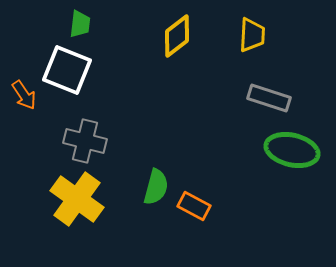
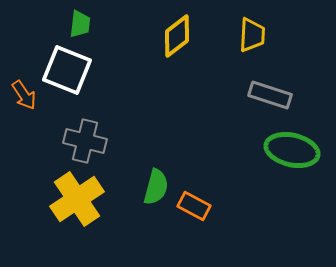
gray rectangle: moved 1 px right, 3 px up
yellow cross: rotated 20 degrees clockwise
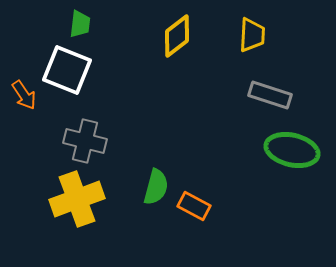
yellow cross: rotated 14 degrees clockwise
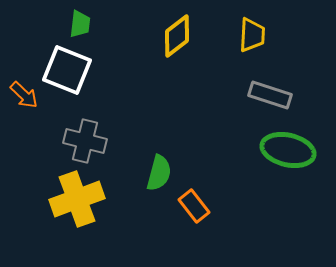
orange arrow: rotated 12 degrees counterclockwise
green ellipse: moved 4 px left
green semicircle: moved 3 px right, 14 px up
orange rectangle: rotated 24 degrees clockwise
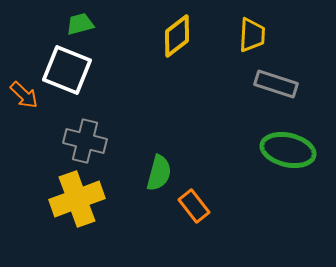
green trapezoid: rotated 112 degrees counterclockwise
gray rectangle: moved 6 px right, 11 px up
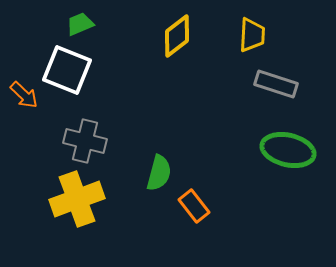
green trapezoid: rotated 8 degrees counterclockwise
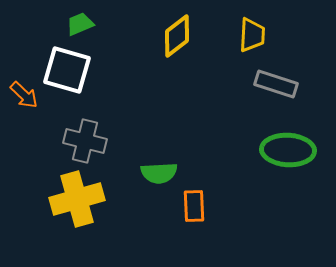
white square: rotated 6 degrees counterclockwise
green ellipse: rotated 10 degrees counterclockwise
green semicircle: rotated 72 degrees clockwise
yellow cross: rotated 4 degrees clockwise
orange rectangle: rotated 36 degrees clockwise
